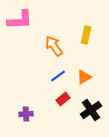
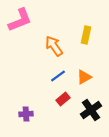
pink L-shape: rotated 20 degrees counterclockwise
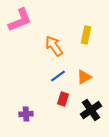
red rectangle: rotated 32 degrees counterclockwise
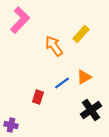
pink L-shape: rotated 24 degrees counterclockwise
yellow rectangle: moved 5 px left, 1 px up; rotated 30 degrees clockwise
blue line: moved 4 px right, 7 px down
red rectangle: moved 25 px left, 2 px up
purple cross: moved 15 px left, 11 px down; rotated 16 degrees clockwise
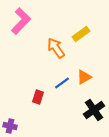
pink L-shape: moved 1 px right, 1 px down
yellow rectangle: rotated 12 degrees clockwise
orange arrow: moved 2 px right, 2 px down
black cross: moved 3 px right
purple cross: moved 1 px left, 1 px down
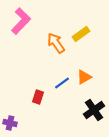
orange arrow: moved 5 px up
purple cross: moved 3 px up
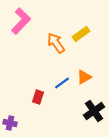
black cross: moved 1 px down
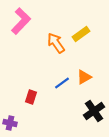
red rectangle: moved 7 px left
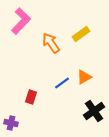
orange arrow: moved 5 px left
purple cross: moved 1 px right
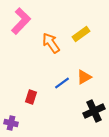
black cross: rotated 10 degrees clockwise
